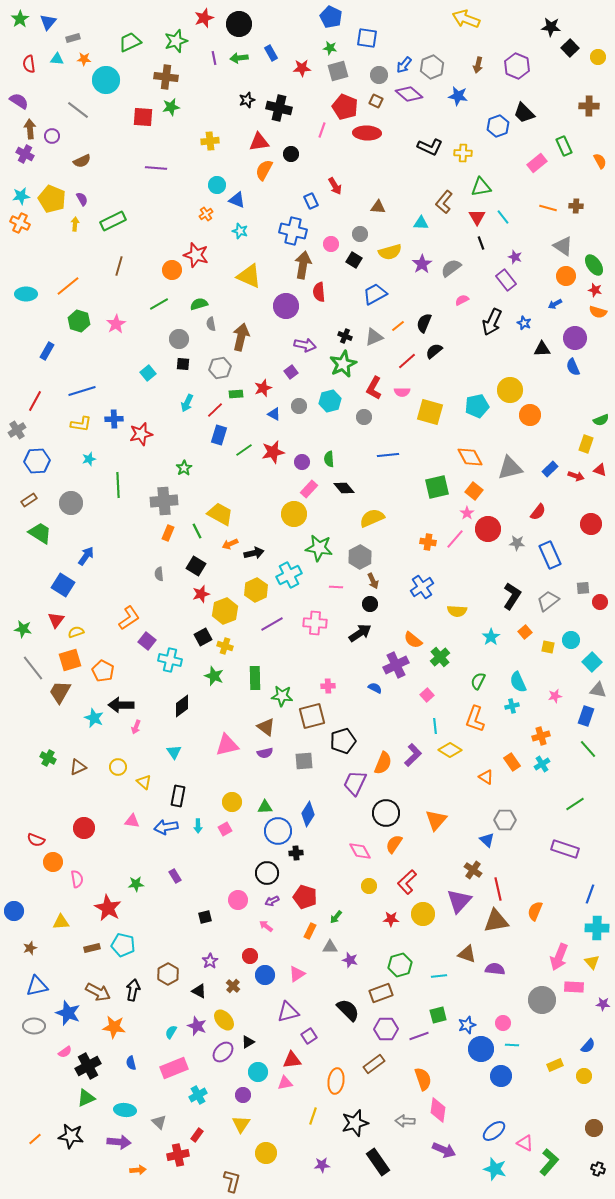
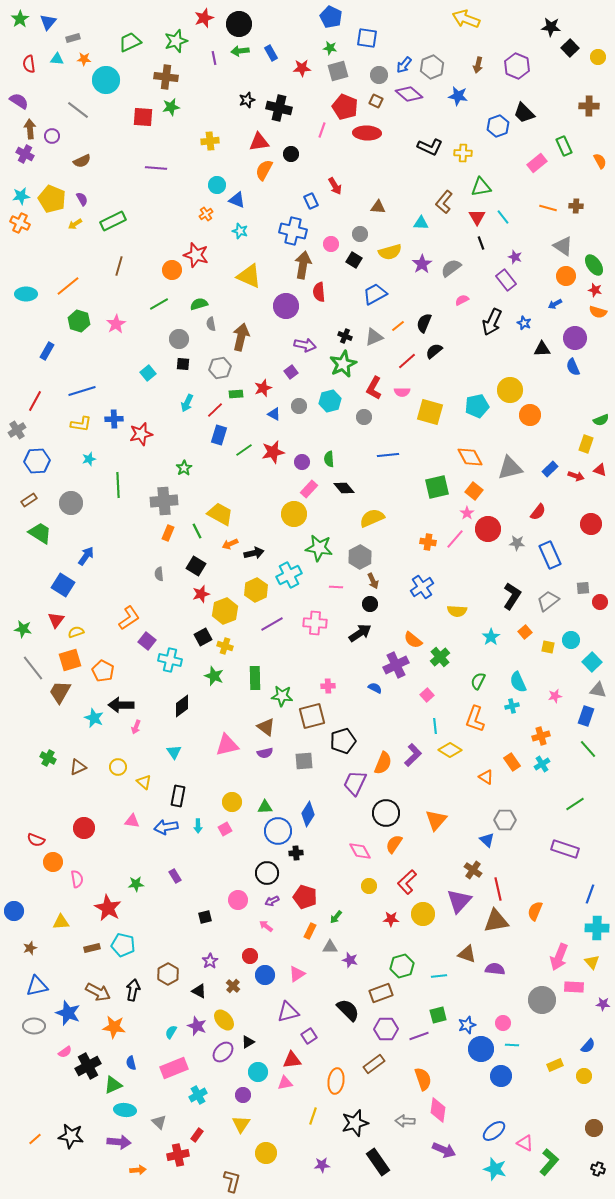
green arrow at (239, 58): moved 1 px right, 7 px up
yellow arrow at (75, 224): rotated 128 degrees counterclockwise
green hexagon at (400, 965): moved 2 px right, 1 px down
green triangle at (86, 1098): moved 27 px right, 13 px up
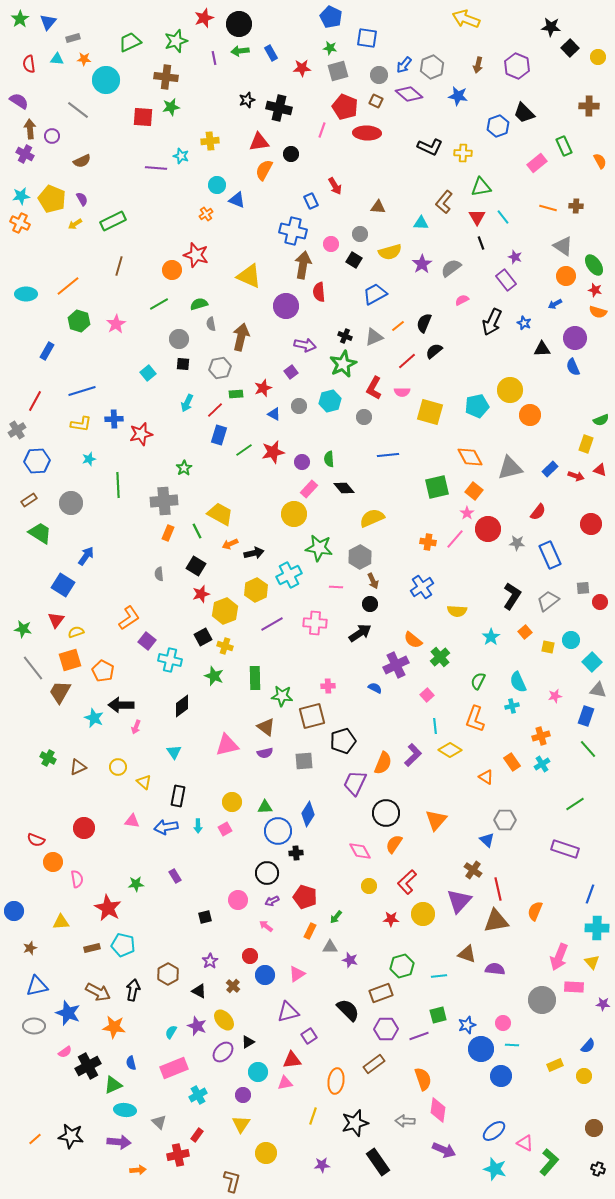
cyan star at (240, 231): moved 59 px left, 75 px up
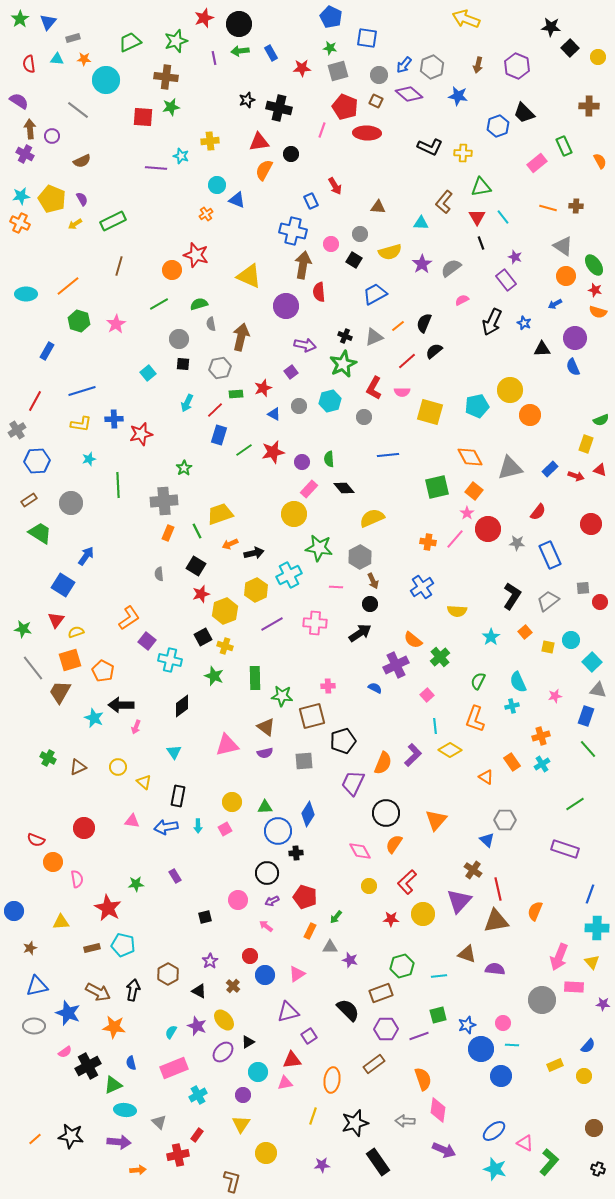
yellow trapezoid at (220, 514): rotated 48 degrees counterclockwise
purple trapezoid at (355, 783): moved 2 px left
orange ellipse at (336, 1081): moved 4 px left, 1 px up
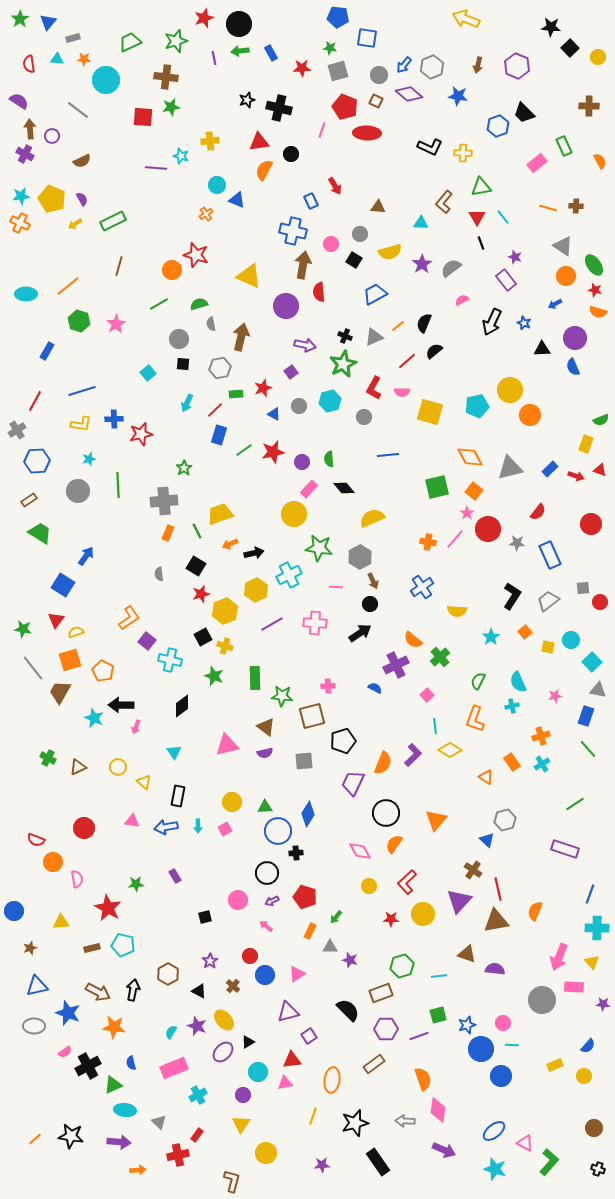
blue pentagon at (331, 17): moved 7 px right; rotated 20 degrees counterclockwise
gray circle at (71, 503): moved 7 px right, 12 px up
gray hexagon at (505, 820): rotated 15 degrees counterclockwise
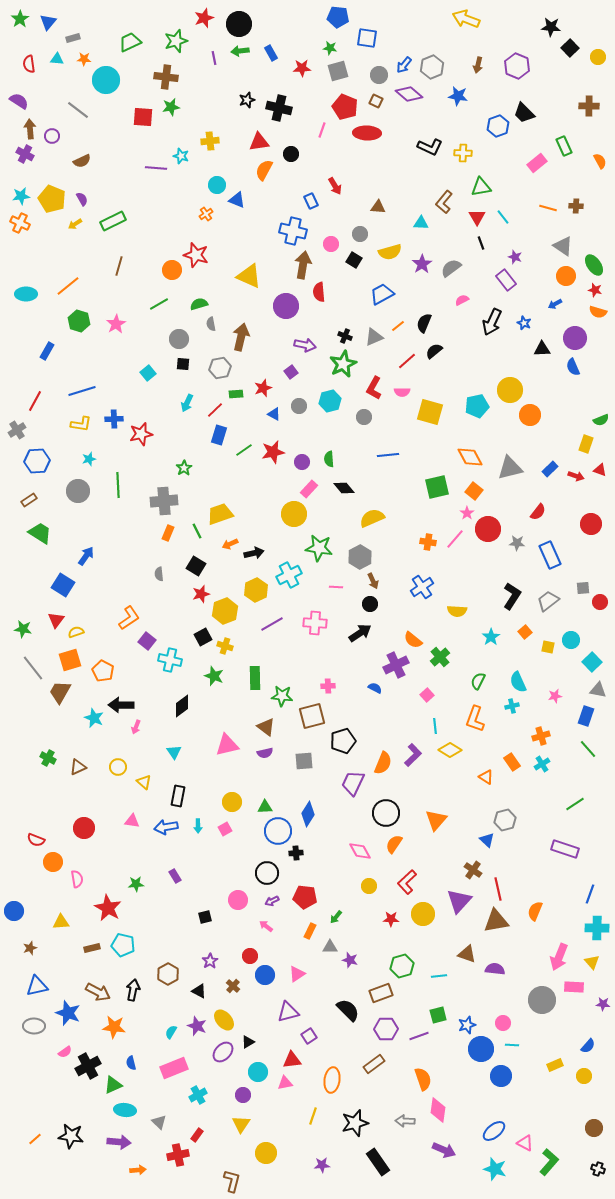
blue trapezoid at (375, 294): moved 7 px right
red pentagon at (305, 897): rotated 10 degrees counterclockwise
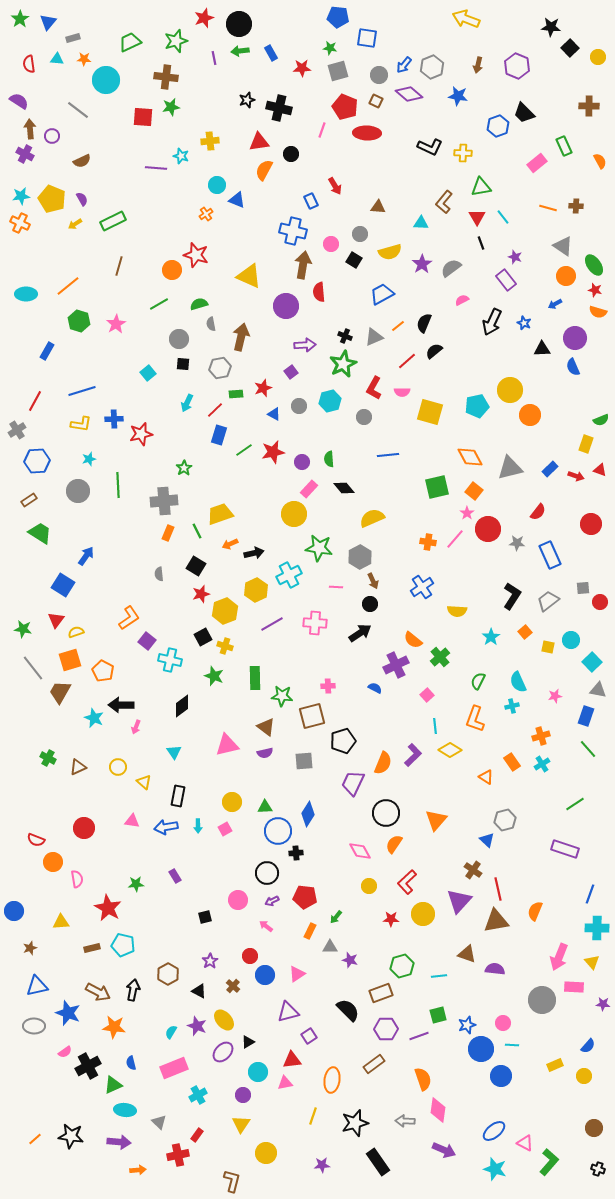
purple arrow at (305, 345): rotated 15 degrees counterclockwise
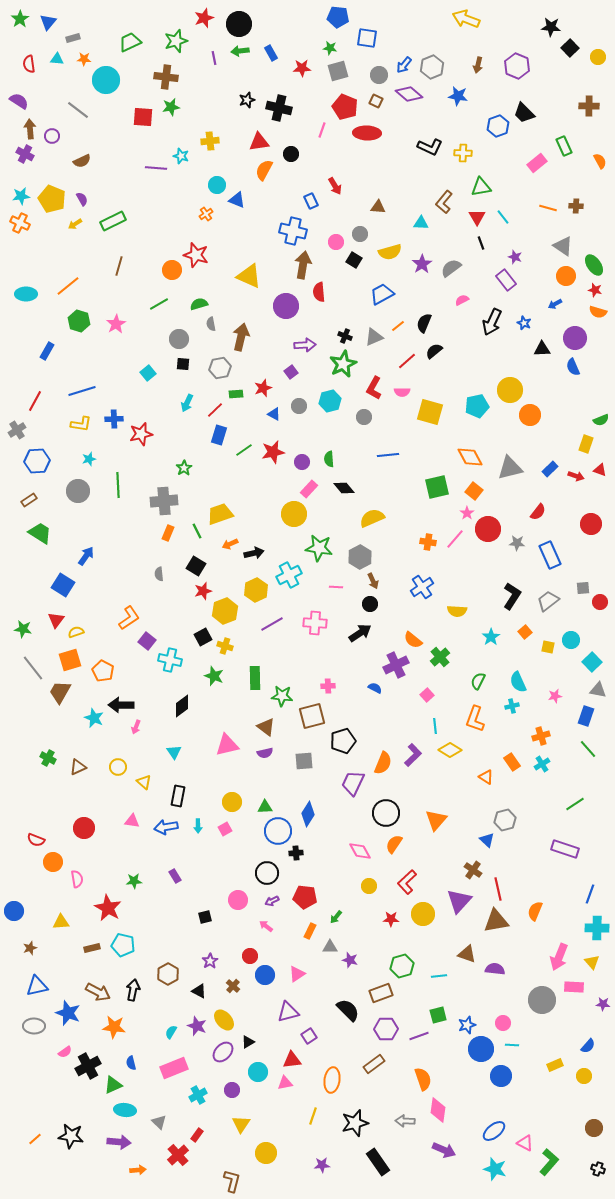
pink circle at (331, 244): moved 5 px right, 2 px up
red star at (201, 594): moved 2 px right, 3 px up
green star at (136, 884): moved 2 px left, 3 px up
purple circle at (243, 1095): moved 11 px left, 5 px up
red cross at (178, 1155): rotated 30 degrees counterclockwise
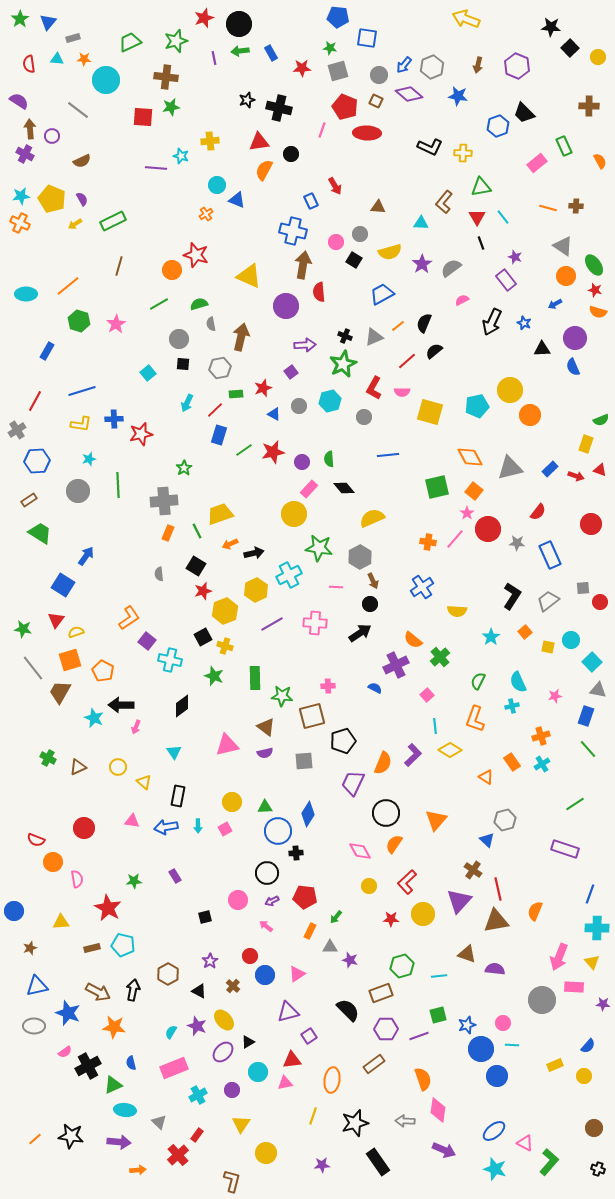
blue circle at (501, 1076): moved 4 px left
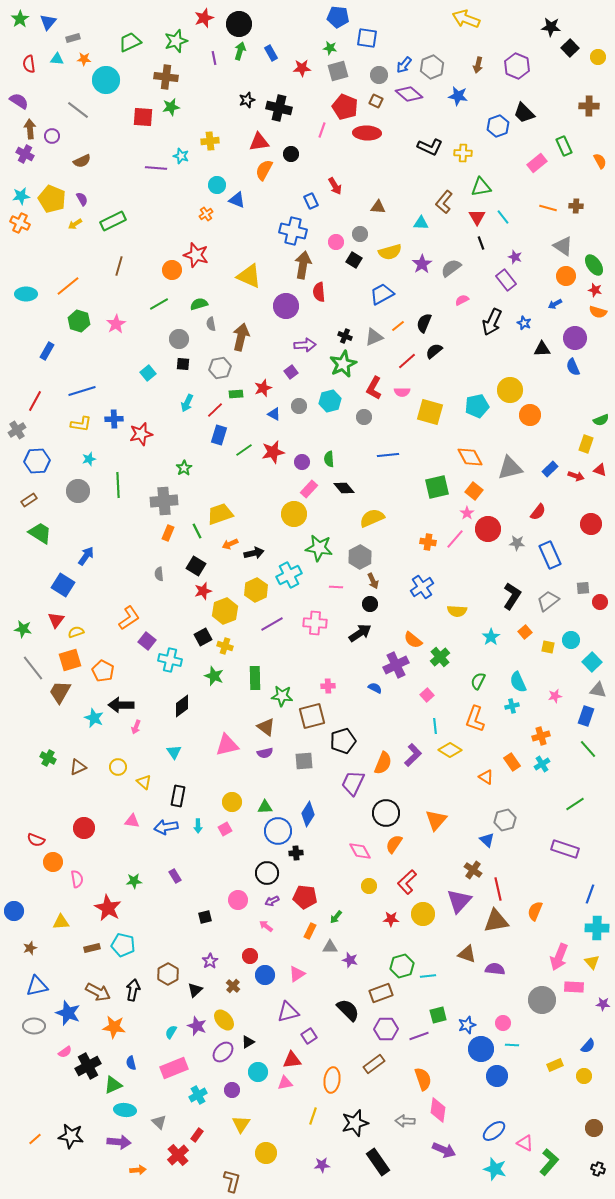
green arrow at (240, 51): rotated 114 degrees clockwise
cyan line at (439, 976): moved 11 px left
black triangle at (199, 991): moved 4 px left, 1 px up; rotated 49 degrees clockwise
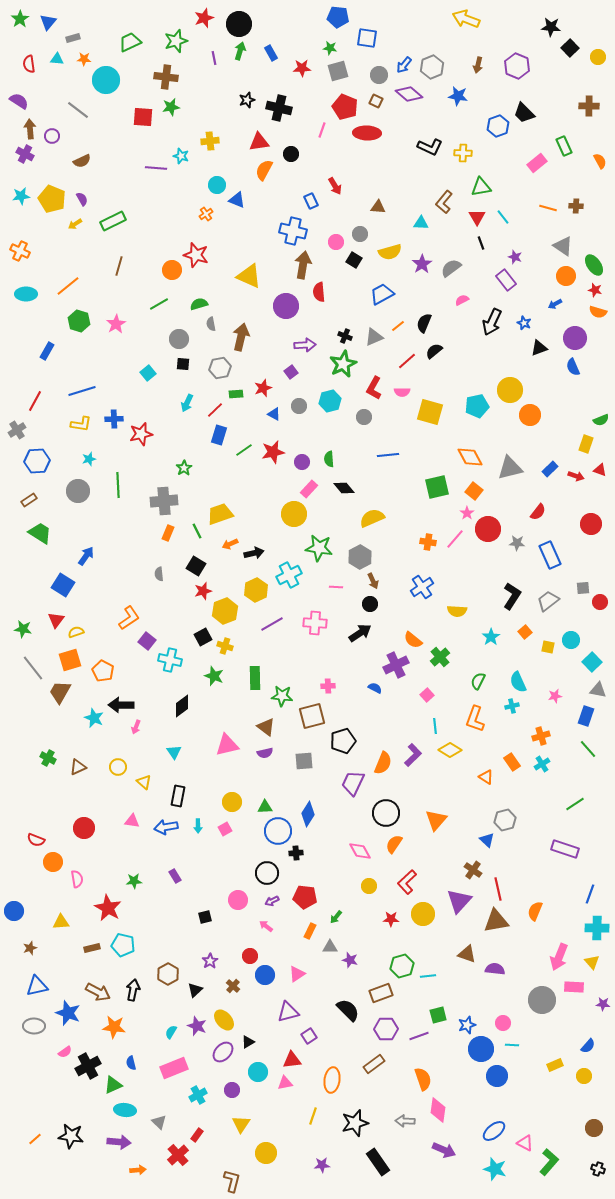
orange cross at (20, 223): moved 28 px down
black triangle at (542, 349): moved 3 px left, 1 px up; rotated 18 degrees counterclockwise
